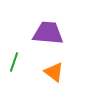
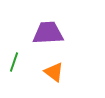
purple trapezoid: rotated 8 degrees counterclockwise
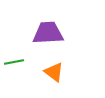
green line: rotated 60 degrees clockwise
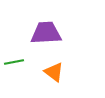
purple trapezoid: moved 2 px left
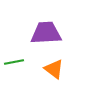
orange triangle: moved 3 px up
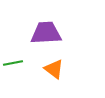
green line: moved 1 px left, 1 px down
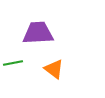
purple trapezoid: moved 8 px left
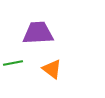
orange triangle: moved 2 px left
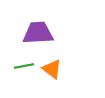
green line: moved 11 px right, 3 px down
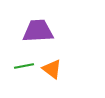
purple trapezoid: moved 2 px up
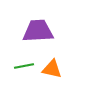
orange triangle: rotated 25 degrees counterclockwise
